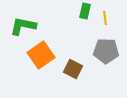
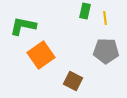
brown square: moved 12 px down
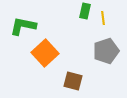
yellow line: moved 2 px left
gray pentagon: rotated 20 degrees counterclockwise
orange square: moved 4 px right, 2 px up; rotated 8 degrees counterclockwise
brown square: rotated 12 degrees counterclockwise
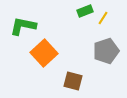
green rectangle: rotated 56 degrees clockwise
yellow line: rotated 40 degrees clockwise
orange square: moved 1 px left
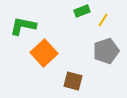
green rectangle: moved 3 px left
yellow line: moved 2 px down
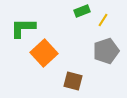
green L-shape: moved 2 px down; rotated 12 degrees counterclockwise
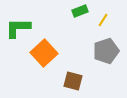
green rectangle: moved 2 px left
green L-shape: moved 5 px left
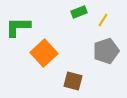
green rectangle: moved 1 px left, 1 px down
green L-shape: moved 1 px up
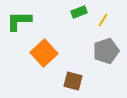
green L-shape: moved 1 px right, 6 px up
